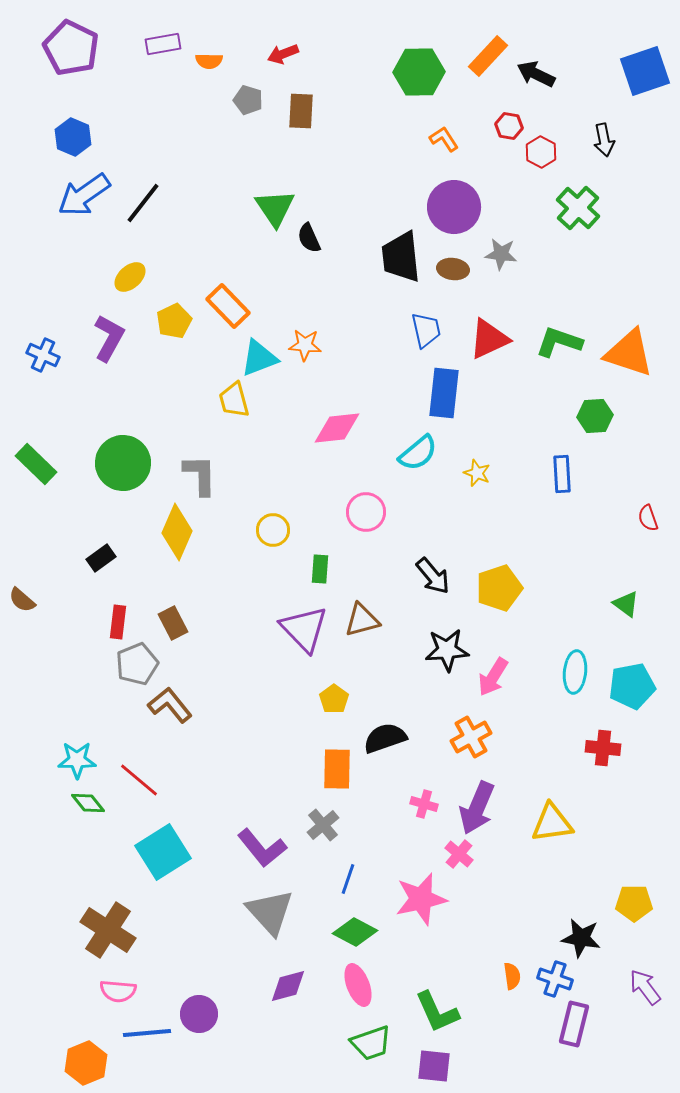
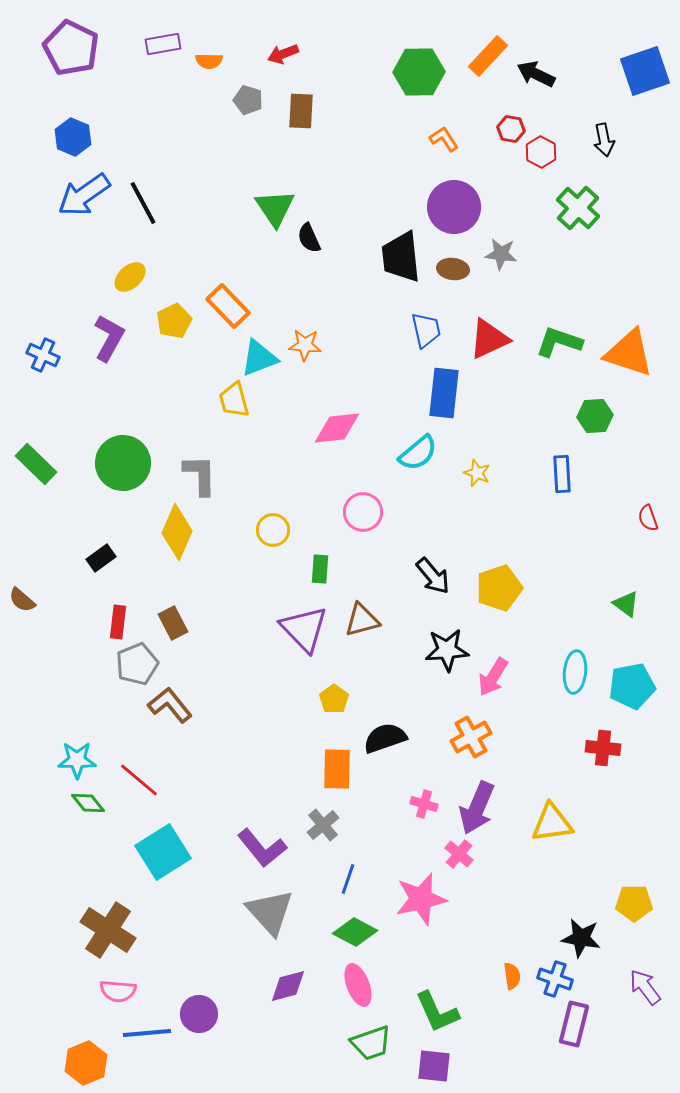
red hexagon at (509, 126): moved 2 px right, 3 px down
black line at (143, 203): rotated 66 degrees counterclockwise
pink circle at (366, 512): moved 3 px left
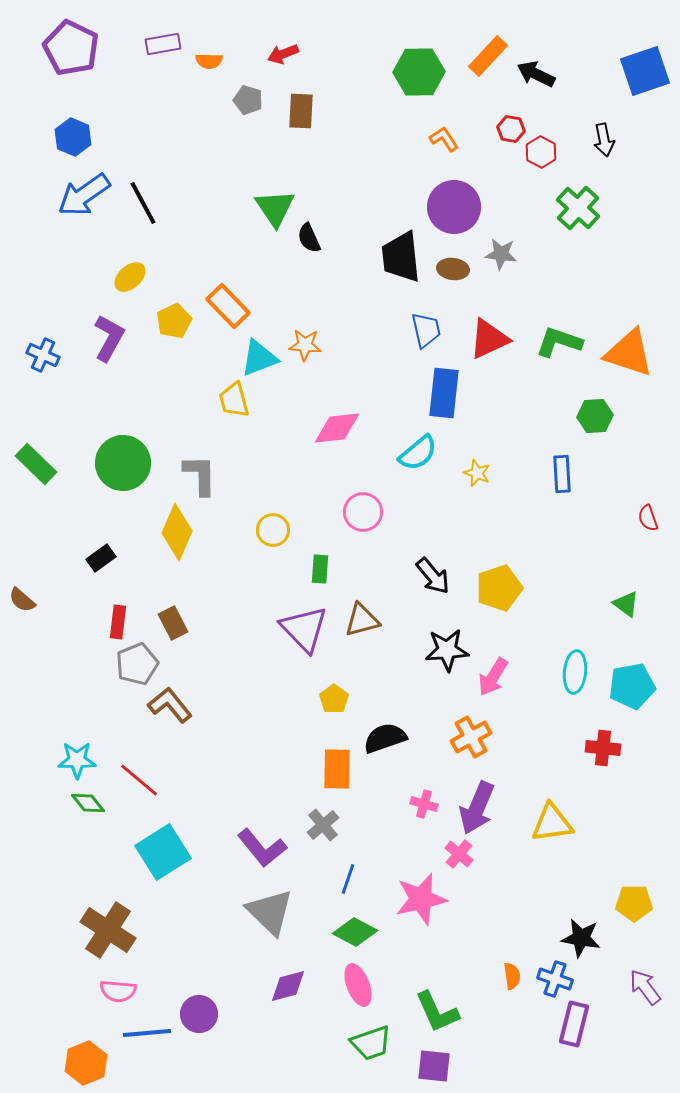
gray triangle at (270, 912): rotated 4 degrees counterclockwise
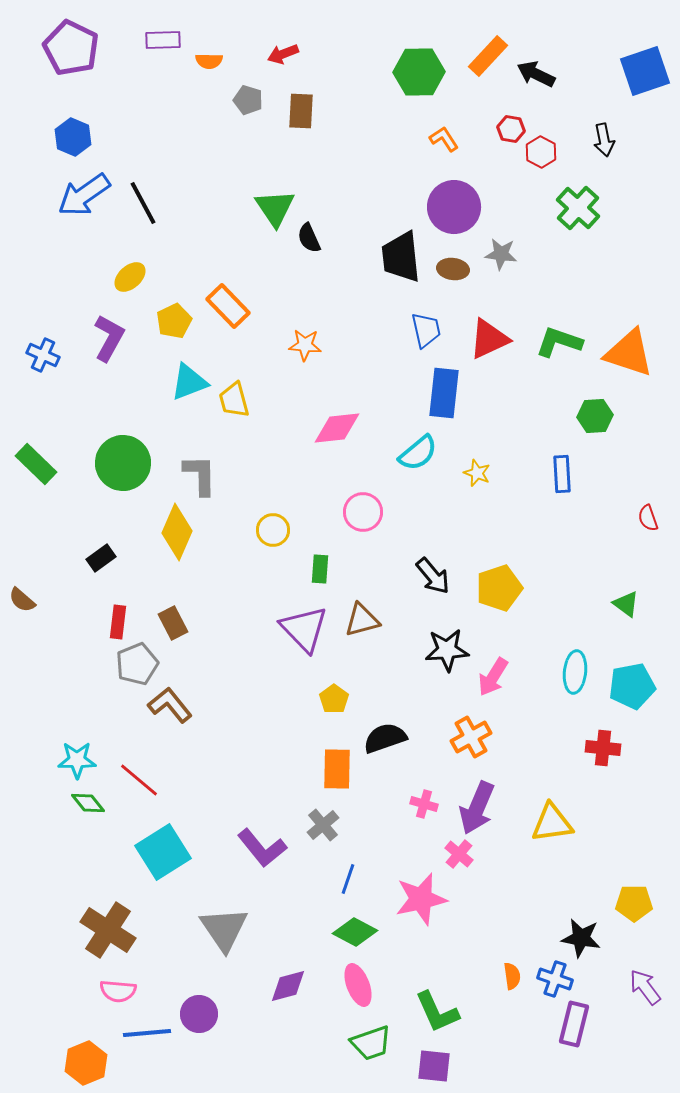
purple rectangle at (163, 44): moved 4 px up; rotated 8 degrees clockwise
cyan triangle at (259, 358): moved 70 px left, 24 px down
gray triangle at (270, 912): moved 46 px left, 17 px down; rotated 12 degrees clockwise
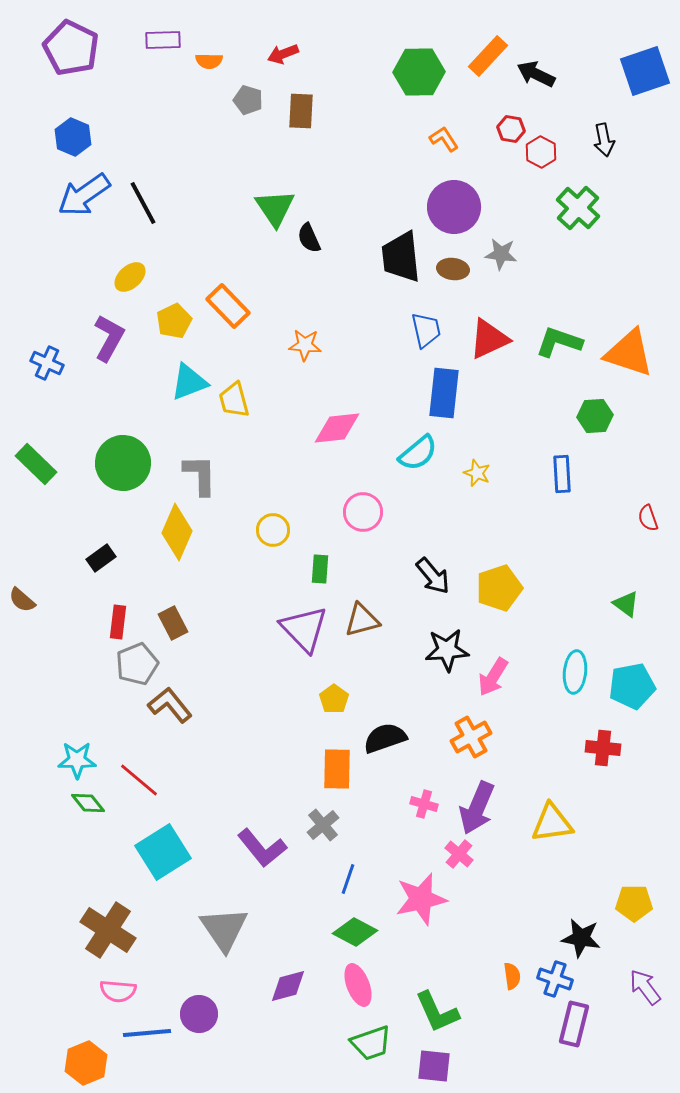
blue cross at (43, 355): moved 4 px right, 8 px down
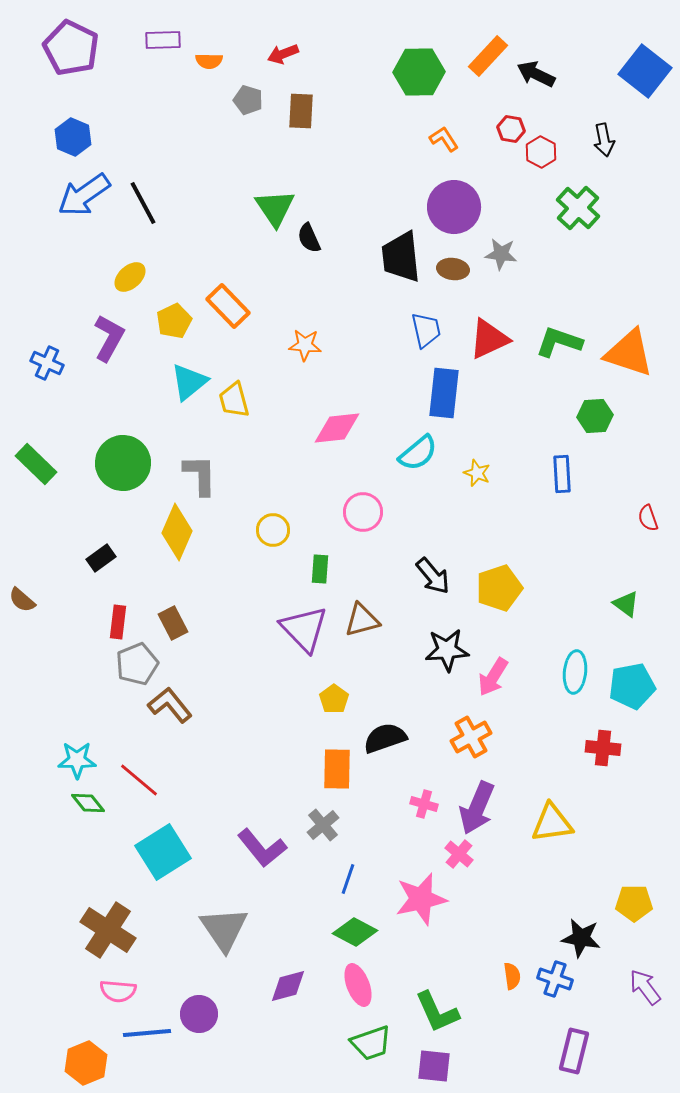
blue square at (645, 71): rotated 33 degrees counterclockwise
cyan triangle at (189, 382): rotated 18 degrees counterclockwise
purple rectangle at (574, 1024): moved 27 px down
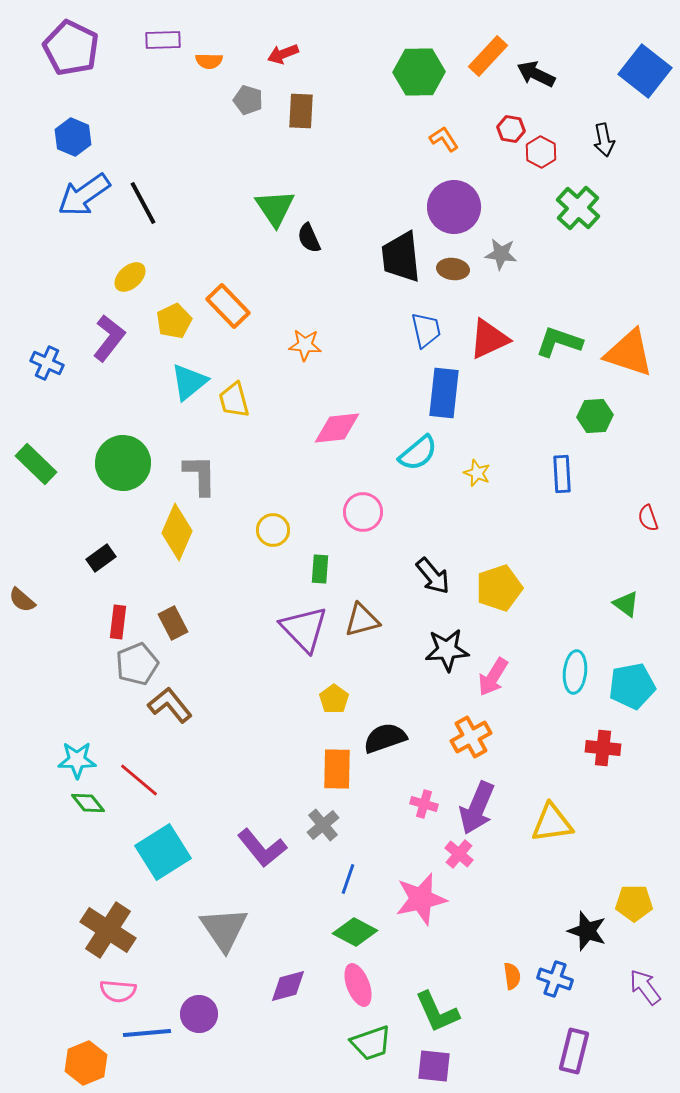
purple L-shape at (109, 338): rotated 9 degrees clockwise
black star at (581, 938): moved 6 px right, 7 px up; rotated 9 degrees clockwise
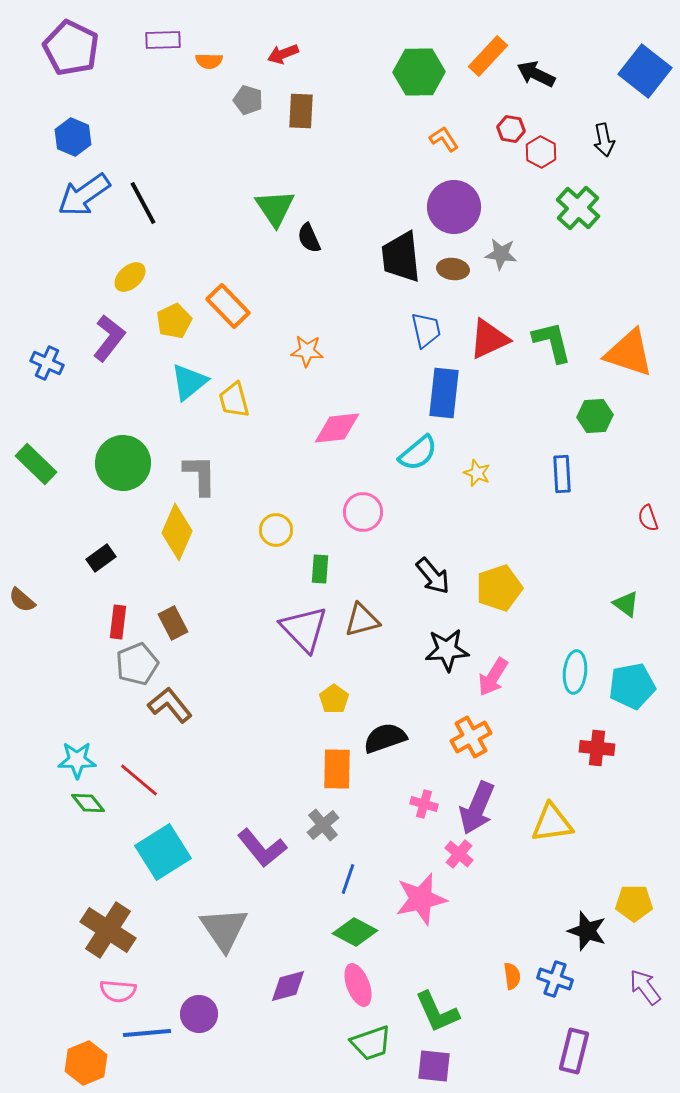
green L-shape at (559, 342): moved 7 px left; rotated 57 degrees clockwise
orange star at (305, 345): moved 2 px right, 6 px down
yellow circle at (273, 530): moved 3 px right
red cross at (603, 748): moved 6 px left
